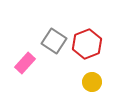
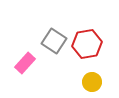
red hexagon: rotated 12 degrees clockwise
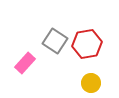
gray square: moved 1 px right
yellow circle: moved 1 px left, 1 px down
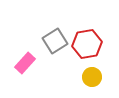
gray square: rotated 25 degrees clockwise
yellow circle: moved 1 px right, 6 px up
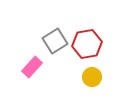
pink rectangle: moved 7 px right, 4 px down
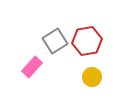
red hexagon: moved 3 px up
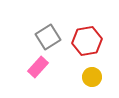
gray square: moved 7 px left, 4 px up
pink rectangle: moved 6 px right
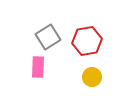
pink rectangle: rotated 40 degrees counterclockwise
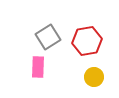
yellow circle: moved 2 px right
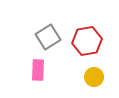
pink rectangle: moved 3 px down
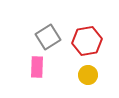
pink rectangle: moved 1 px left, 3 px up
yellow circle: moved 6 px left, 2 px up
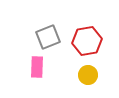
gray square: rotated 10 degrees clockwise
